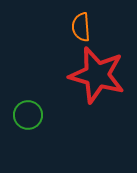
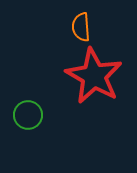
red star: moved 3 px left, 1 px down; rotated 14 degrees clockwise
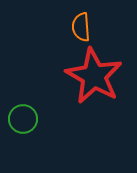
green circle: moved 5 px left, 4 px down
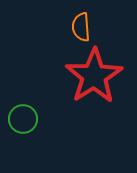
red star: rotated 10 degrees clockwise
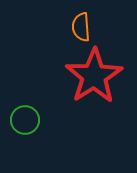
green circle: moved 2 px right, 1 px down
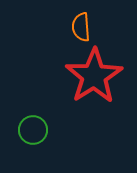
green circle: moved 8 px right, 10 px down
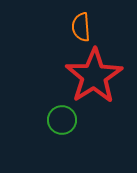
green circle: moved 29 px right, 10 px up
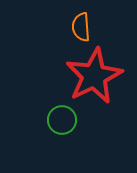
red star: rotated 6 degrees clockwise
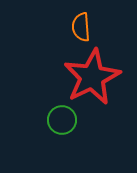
red star: moved 2 px left, 1 px down
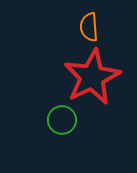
orange semicircle: moved 8 px right
